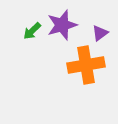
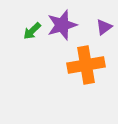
purple triangle: moved 4 px right, 6 px up
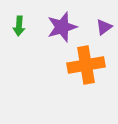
purple star: moved 2 px down
green arrow: moved 13 px left, 5 px up; rotated 42 degrees counterclockwise
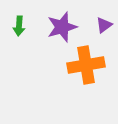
purple triangle: moved 2 px up
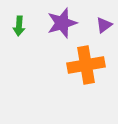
purple star: moved 4 px up
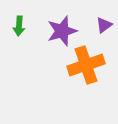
purple star: moved 8 px down
orange cross: rotated 9 degrees counterclockwise
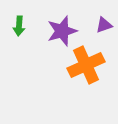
purple triangle: rotated 18 degrees clockwise
orange cross: rotated 6 degrees counterclockwise
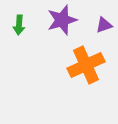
green arrow: moved 1 px up
purple star: moved 11 px up
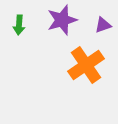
purple triangle: moved 1 px left
orange cross: rotated 9 degrees counterclockwise
